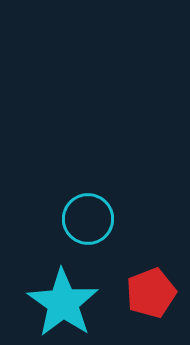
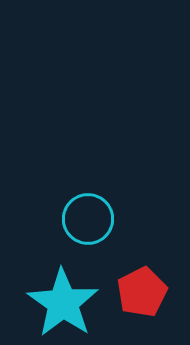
red pentagon: moved 9 px left, 1 px up; rotated 6 degrees counterclockwise
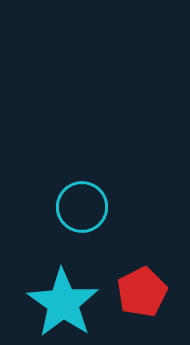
cyan circle: moved 6 px left, 12 px up
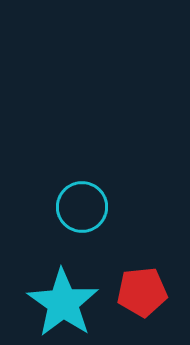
red pentagon: rotated 21 degrees clockwise
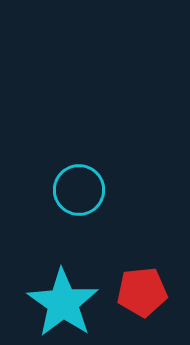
cyan circle: moved 3 px left, 17 px up
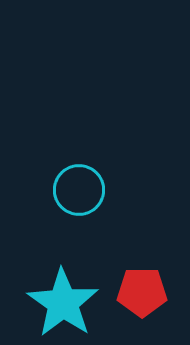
red pentagon: rotated 6 degrees clockwise
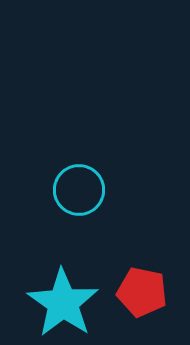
red pentagon: rotated 12 degrees clockwise
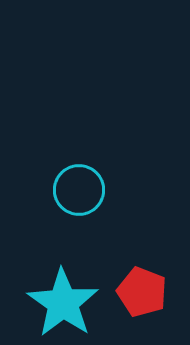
red pentagon: rotated 9 degrees clockwise
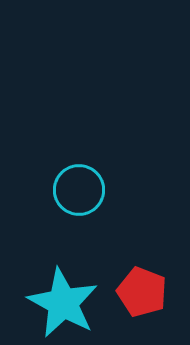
cyan star: rotated 6 degrees counterclockwise
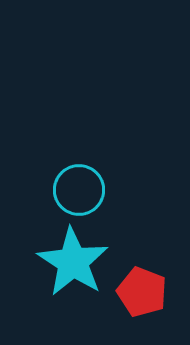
cyan star: moved 10 px right, 41 px up; rotated 4 degrees clockwise
